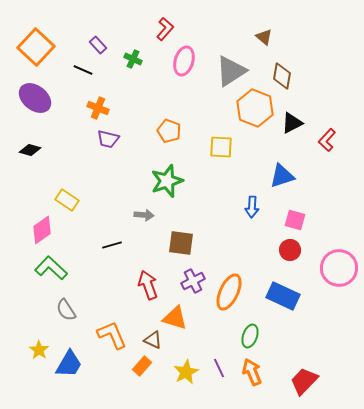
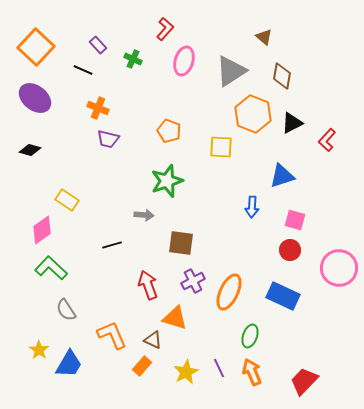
orange hexagon at (255, 108): moved 2 px left, 6 px down
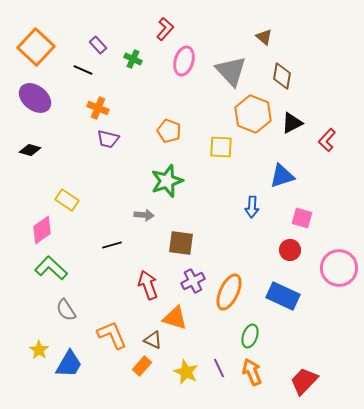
gray triangle at (231, 71): rotated 40 degrees counterclockwise
pink square at (295, 220): moved 7 px right, 2 px up
yellow star at (186, 372): rotated 20 degrees counterclockwise
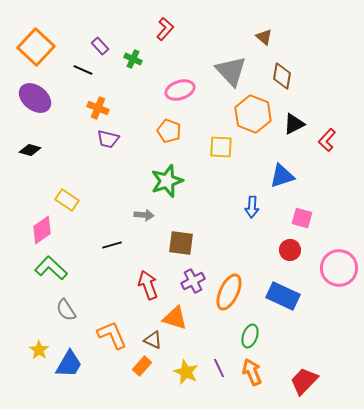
purple rectangle at (98, 45): moved 2 px right, 1 px down
pink ellipse at (184, 61): moved 4 px left, 29 px down; rotated 56 degrees clockwise
black triangle at (292, 123): moved 2 px right, 1 px down
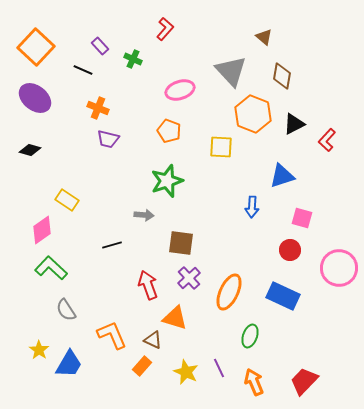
purple cross at (193, 281): moved 4 px left, 3 px up; rotated 15 degrees counterclockwise
orange arrow at (252, 372): moved 2 px right, 10 px down
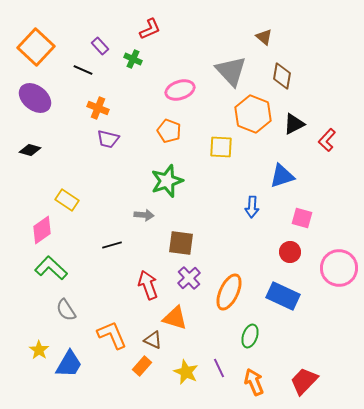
red L-shape at (165, 29): moved 15 px left; rotated 25 degrees clockwise
red circle at (290, 250): moved 2 px down
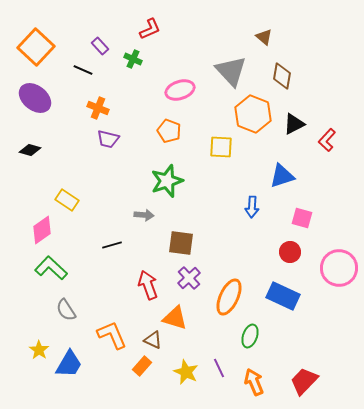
orange ellipse at (229, 292): moved 5 px down
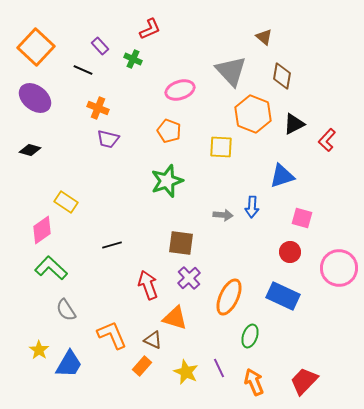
yellow rectangle at (67, 200): moved 1 px left, 2 px down
gray arrow at (144, 215): moved 79 px right
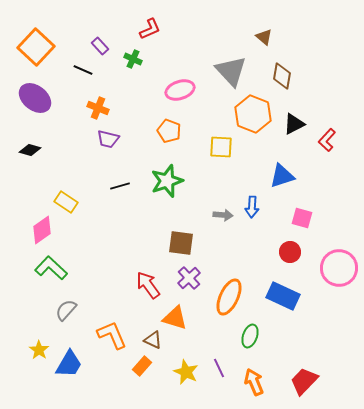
black line at (112, 245): moved 8 px right, 59 px up
red arrow at (148, 285): rotated 16 degrees counterclockwise
gray semicircle at (66, 310): rotated 75 degrees clockwise
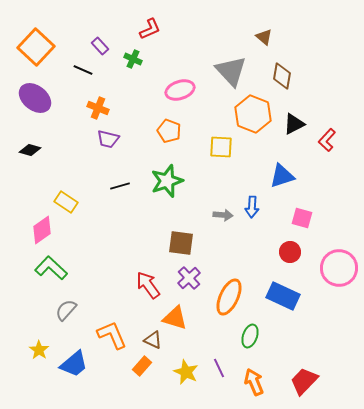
blue trapezoid at (69, 364): moved 5 px right; rotated 20 degrees clockwise
